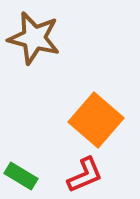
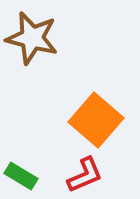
brown star: moved 2 px left
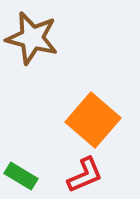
orange square: moved 3 px left
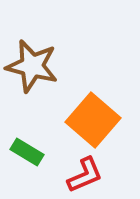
brown star: moved 28 px down
green rectangle: moved 6 px right, 24 px up
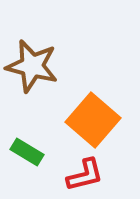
red L-shape: rotated 9 degrees clockwise
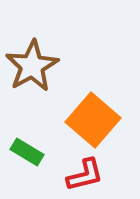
brown star: rotated 28 degrees clockwise
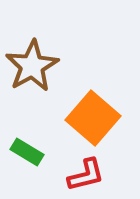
orange square: moved 2 px up
red L-shape: moved 1 px right
